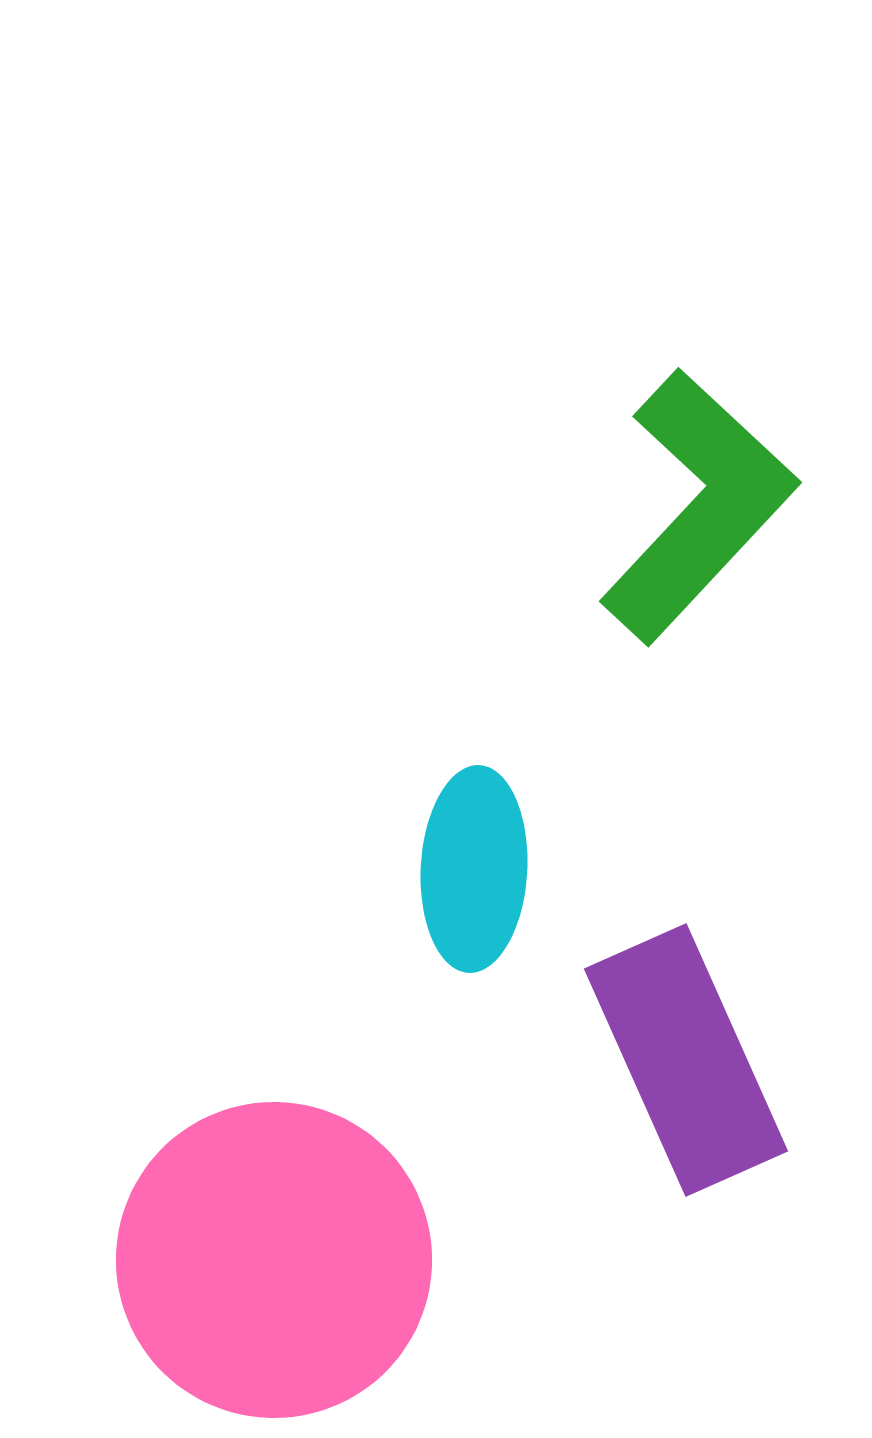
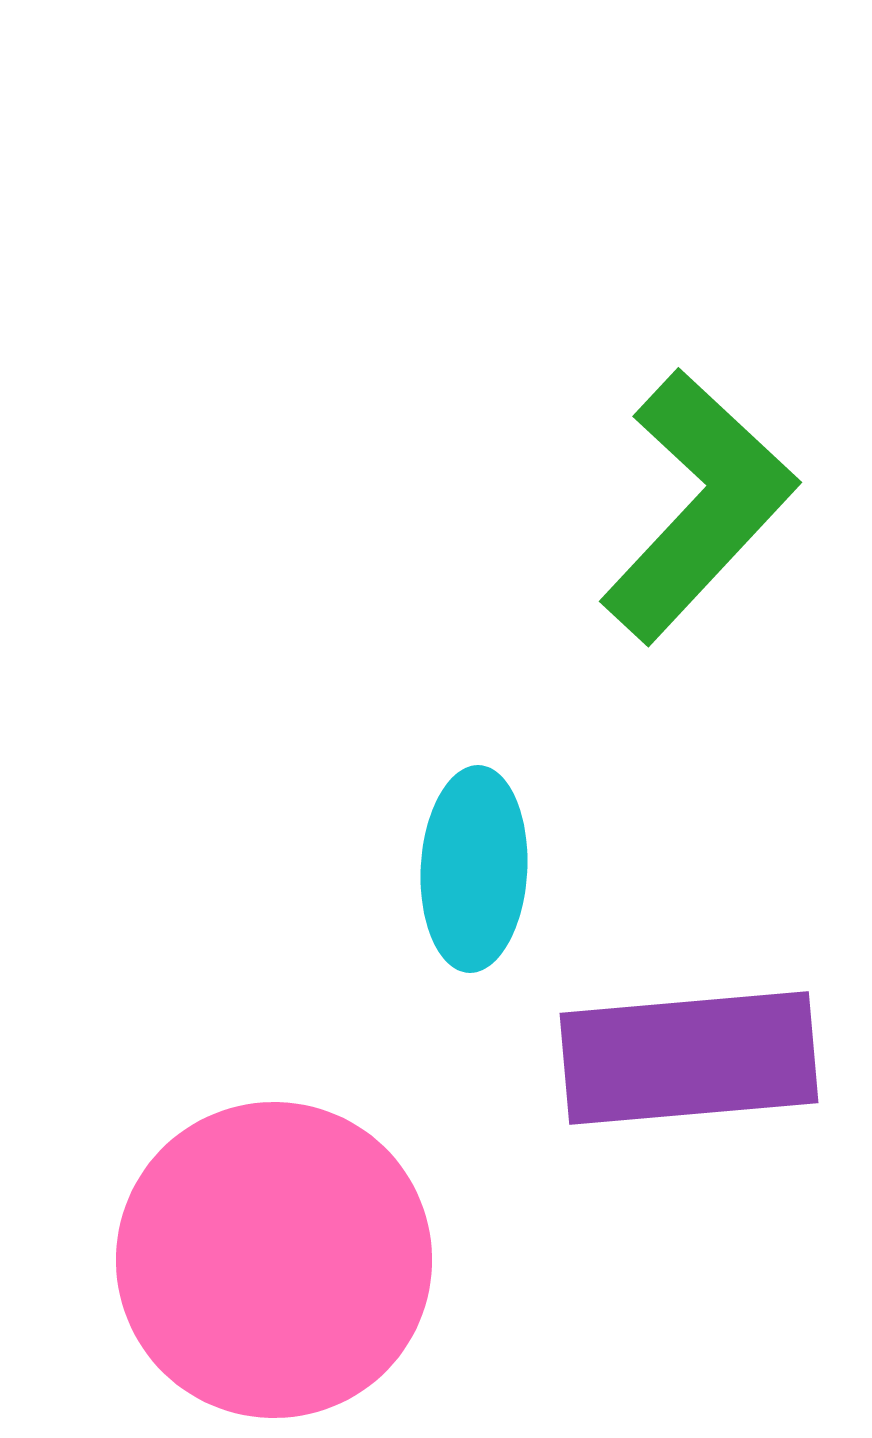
purple rectangle: moved 3 px right, 2 px up; rotated 71 degrees counterclockwise
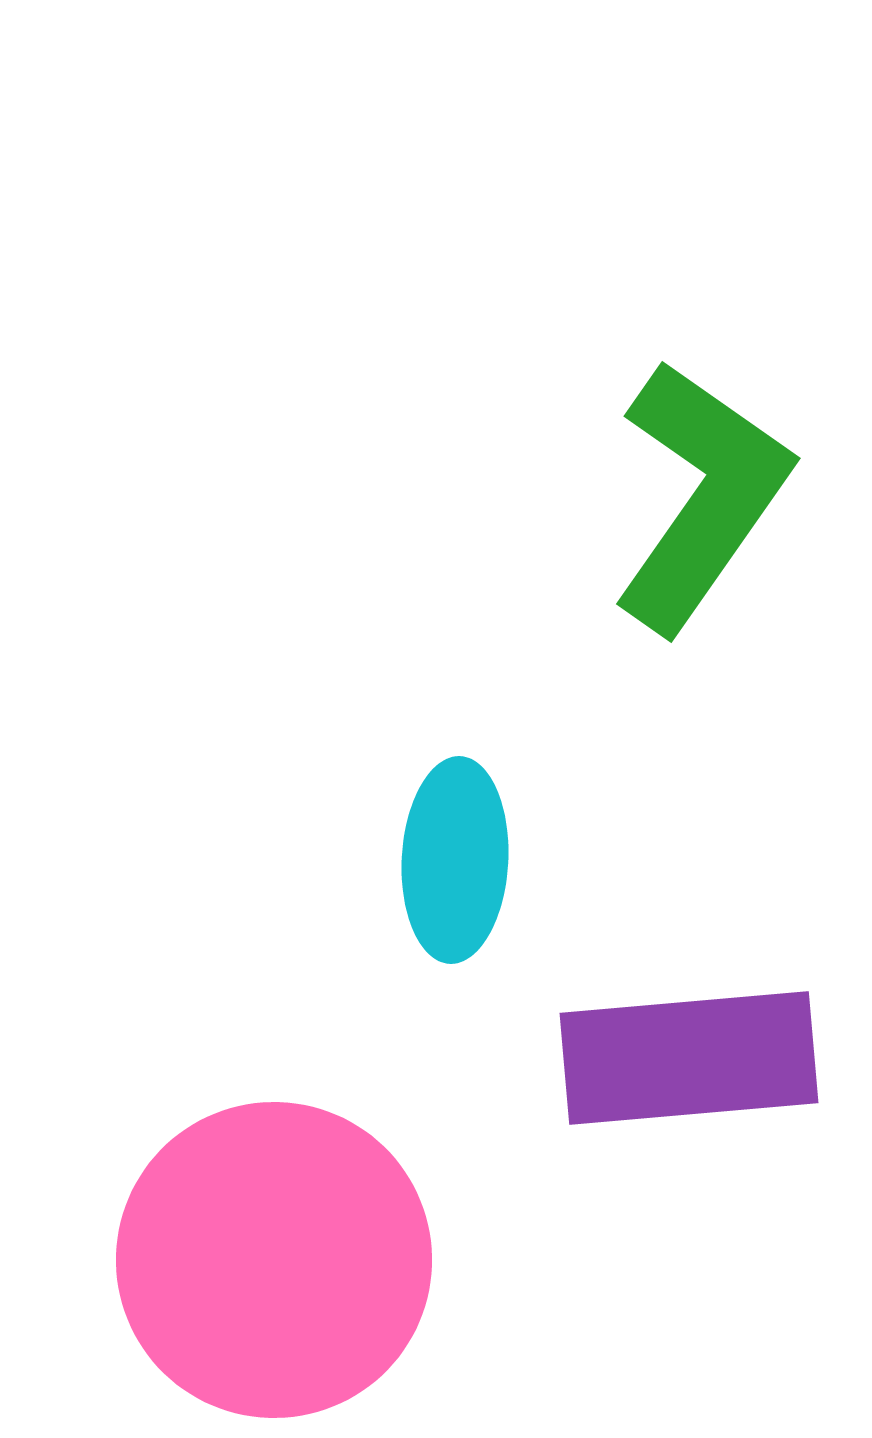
green L-shape: moved 3 px right, 10 px up; rotated 8 degrees counterclockwise
cyan ellipse: moved 19 px left, 9 px up
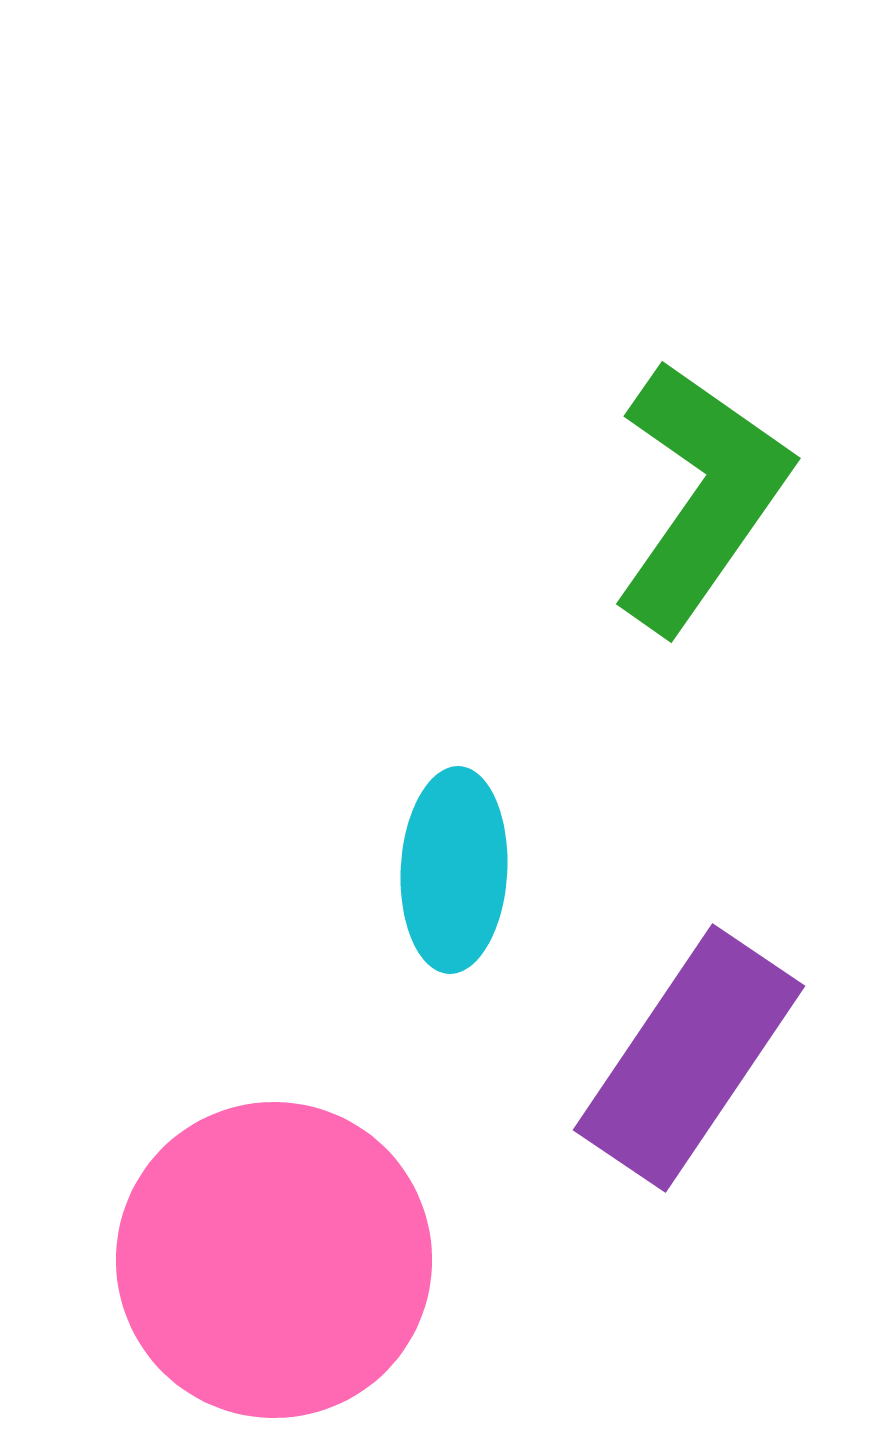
cyan ellipse: moved 1 px left, 10 px down
purple rectangle: rotated 51 degrees counterclockwise
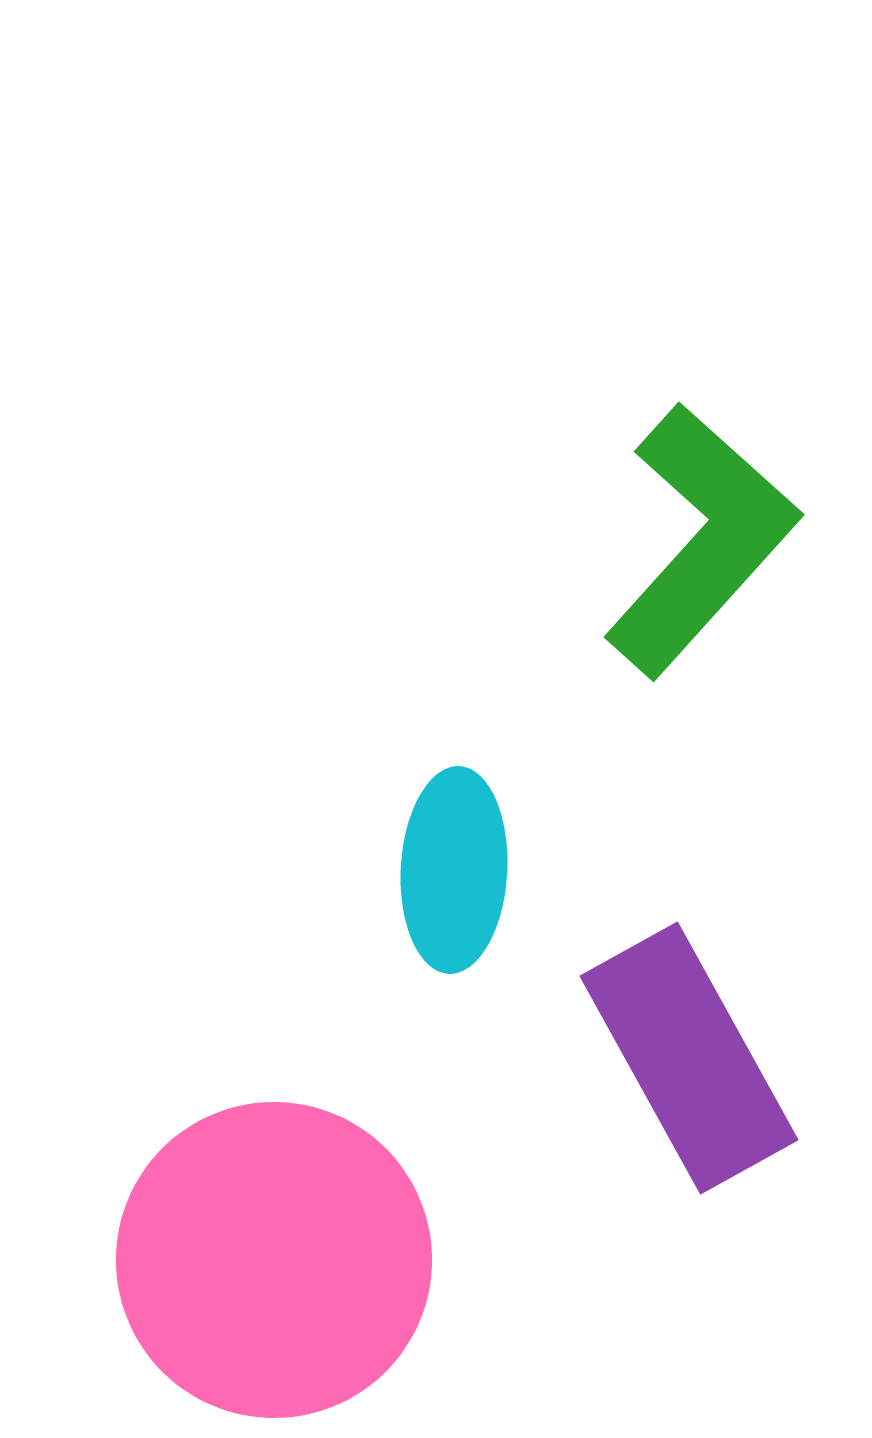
green L-shape: moved 44 px down; rotated 7 degrees clockwise
purple rectangle: rotated 63 degrees counterclockwise
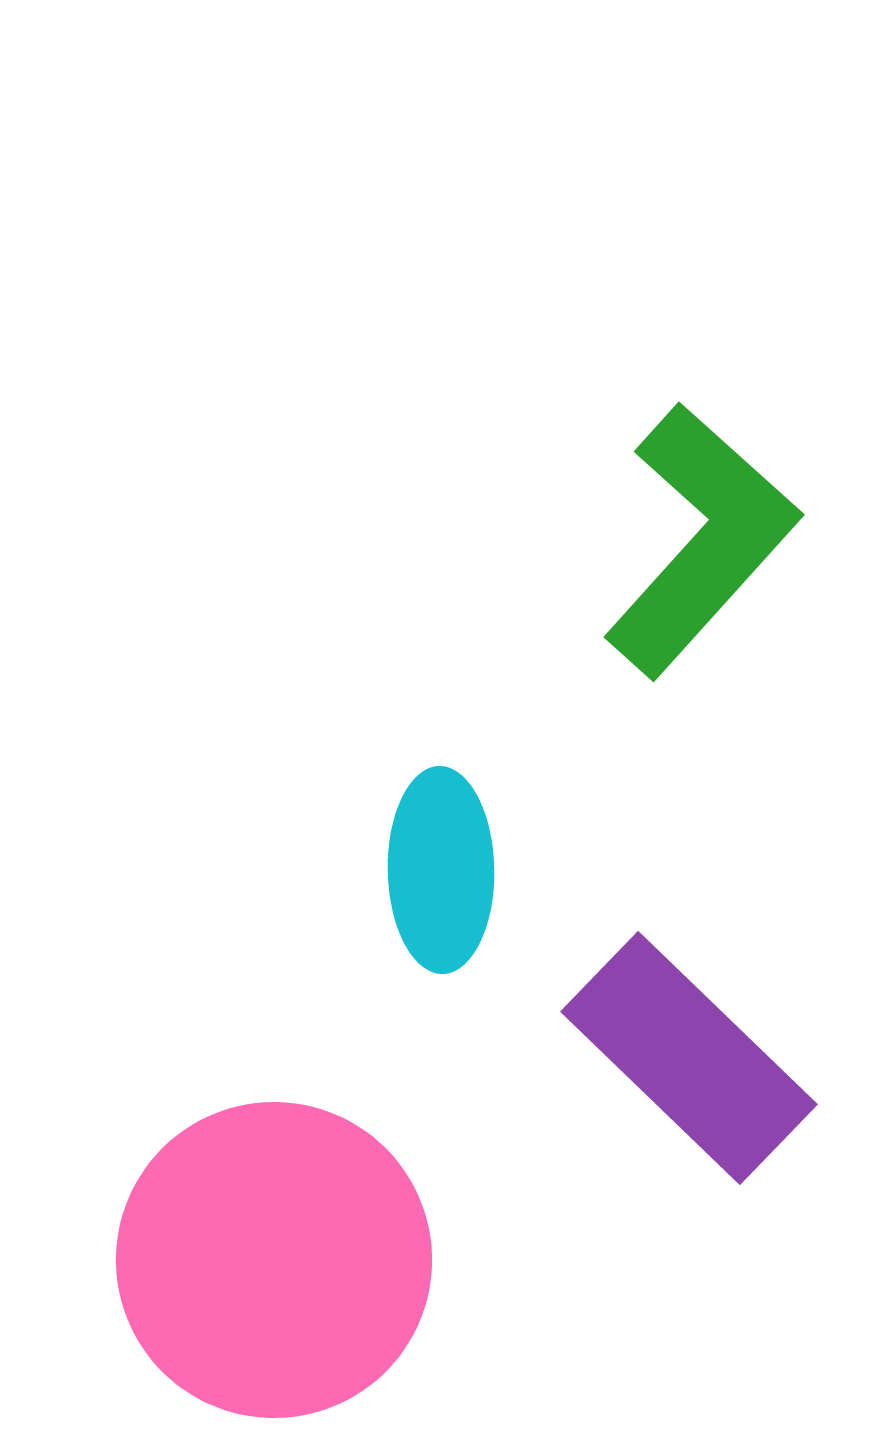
cyan ellipse: moved 13 px left; rotated 4 degrees counterclockwise
purple rectangle: rotated 17 degrees counterclockwise
